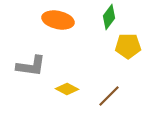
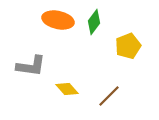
green diamond: moved 15 px left, 5 px down
yellow pentagon: rotated 20 degrees counterclockwise
yellow diamond: rotated 20 degrees clockwise
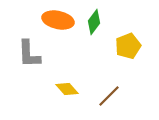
gray L-shape: moved 2 px left, 12 px up; rotated 80 degrees clockwise
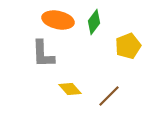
gray L-shape: moved 14 px right
yellow diamond: moved 3 px right
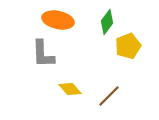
green diamond: moved 13 px right
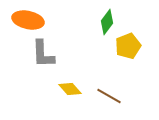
orange ellipse: moved 30 px left
brown line: rotated 75 degrees clockwise
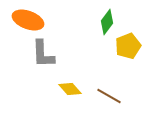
orange ellipse: rotated 8 degrees clockwise
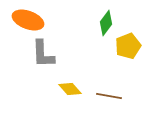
green diamond: moved 1 px left, 1 px down
brown line: rotated 20 degrees counterclockwise
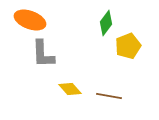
orange ellipse: moved 2 px right
